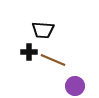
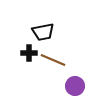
black trapezoid: moved 2 px down; rotated 15 degrees counterclockwise
black cross: moved 1 px down
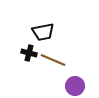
black cross: rotated 14 degrees clockwise
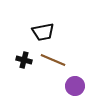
black cross: moved 5 px left, 7 px down
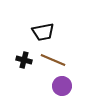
purple circle: moved 13 px left
